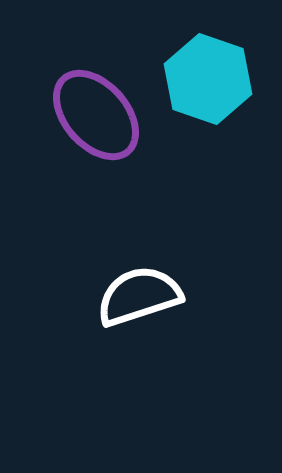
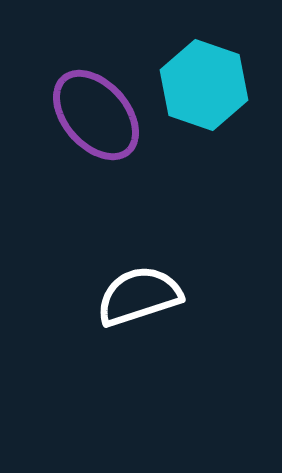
cyan hexagon: moved 4 px left, 6 px down
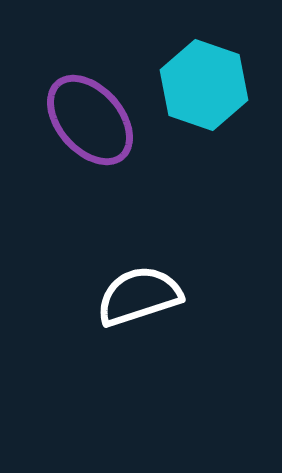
purple ellipse: moved 6 px left, 5 px down
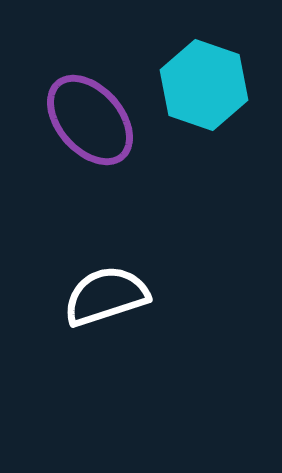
white semicircle: moved 33 px left
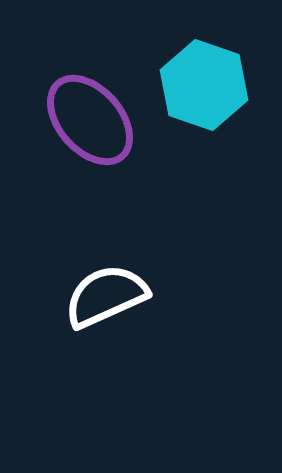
white semicircle: rotated 6 degrees counterclockwise
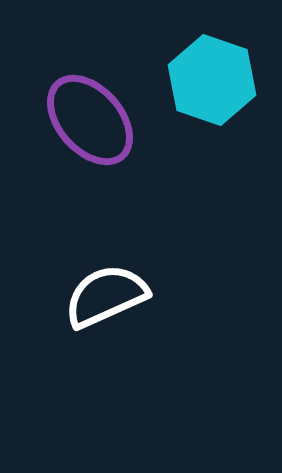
cyan hexagon: moved 8 px right, 5 px up
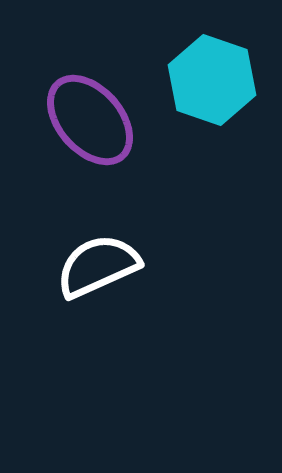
white semicircle: moved 8 px left, 30 px up
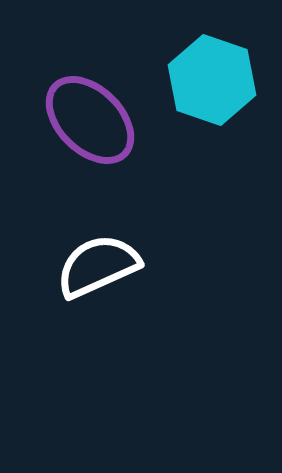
purple ellipse: rotated 4 degrees counterclockwise
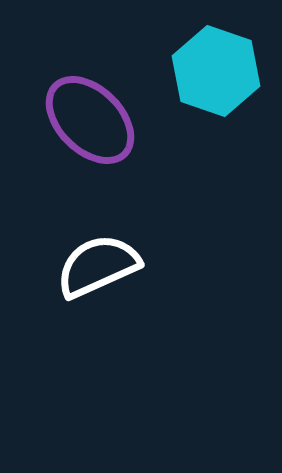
cyan hexagon: moved 4 px right, 9 px up
